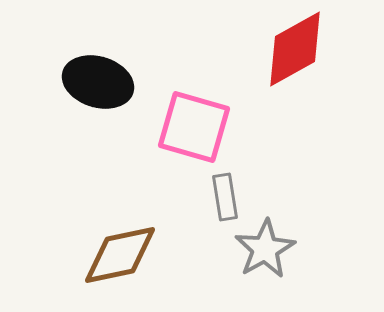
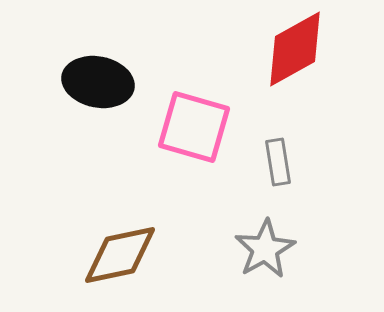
black ellipse: rotated 6 degrees counterclockwise
gray rectangle: moved 53 px right, 35 px up
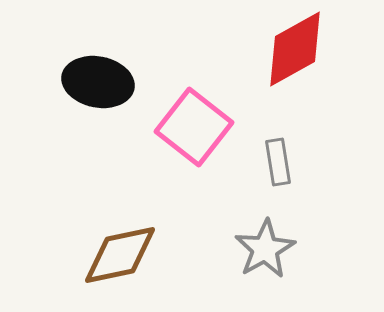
pink square: rotated 22 degrees clockwise
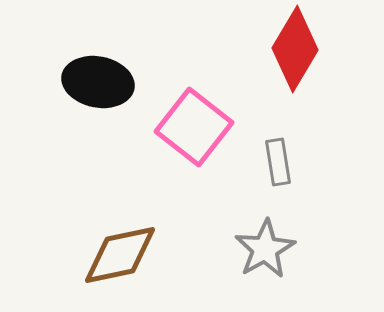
red diamond: rotated 30 degrees counterclockwise
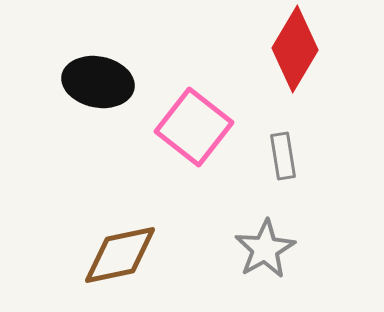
gray rectangle: moved 5 px right, 6 px up
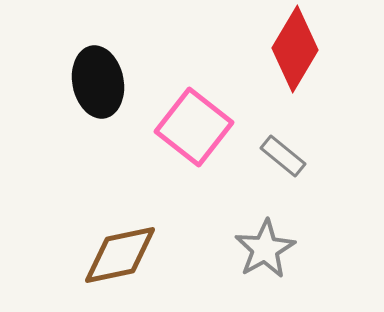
black ellipse: rotated 68 degrees clockwise
gray rectangle: rotated 42 degrees counterclockwise
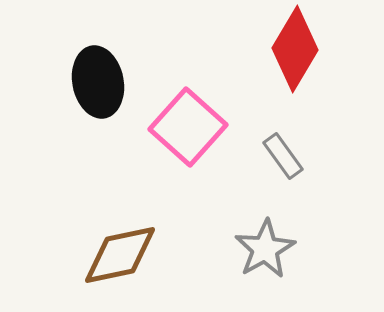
pink square: moved 6 px left; rotated 4 degrees clockwise
gray rectangle: rotated 15 degrees clockwise
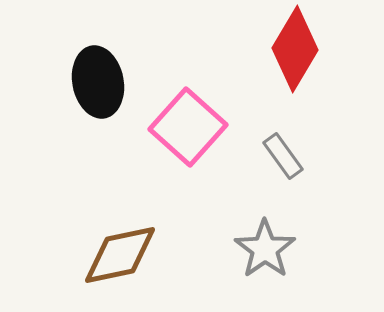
gray star: rotated 6 degrees counterclockwise
